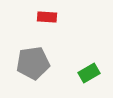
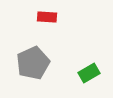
gray pentagon: rotated 16 degrees counterclockwise
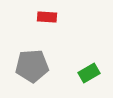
gray pentagon: moved 1 px left, 3 px down; rotated 20 degrees clockwise
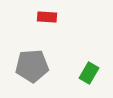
green rectangle: rotated 30 degrees counterclockwise
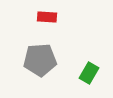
gray pentagon: moved 8 px right, 6 px up
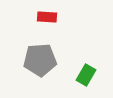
green rectangle: moved 3 px left, 2 px down
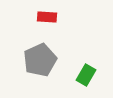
gray pentagon: rotated 20 degrees counterclockwise
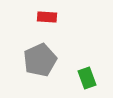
green rectangle: moved 1 px right, 3 px down; rotated 50 degrees counterclockwise
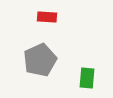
green rectangle: rotated 25 degrees clockwise
